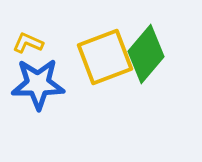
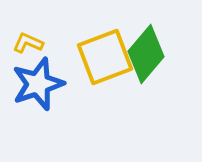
blue star: rotated 18 degrees counterclockwise
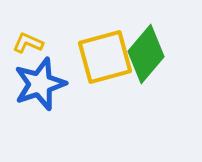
yellow square: rotated 6 degrees clockwise
blue star: moved 2 px right
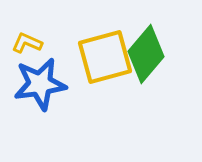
yellow L-shape: moved 1 px left
blue star: rotated 10 degrees clockwise
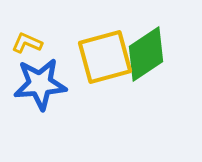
green diamond: rotated 16 degrees clockwise
blue star: rotated 4 degrees clockwise
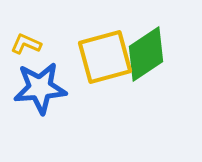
yellow L-shape: moved 1 px left, 1 px down
blue star: moved 4 px down
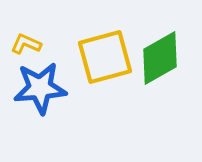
green diamond: moved 14 px right, 4 px down; rotated 4 degrees clockwise
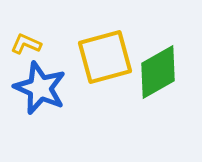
green diamond: moved 2 px left, 14 px down
blue star: rotated 28 degrees clockwise
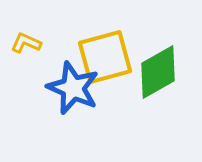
yellow L-shape: moved 1 px up
blue star: moved 33 px right
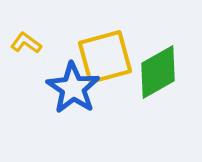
yellow L-shape: rotated 12 degrees clockwise
blue star: rotated 10 degrees clockwise
